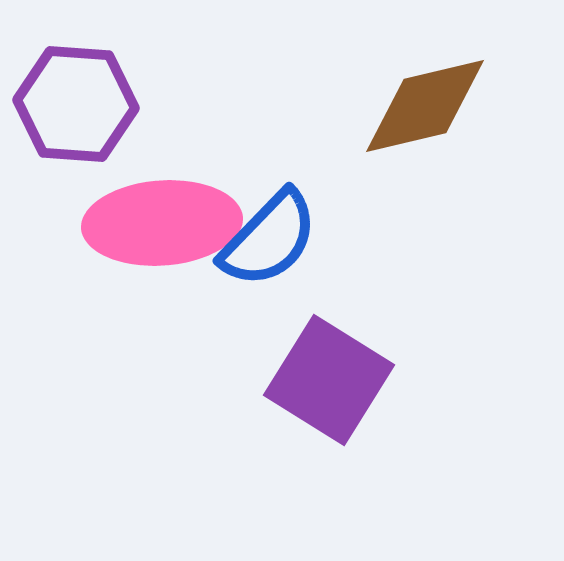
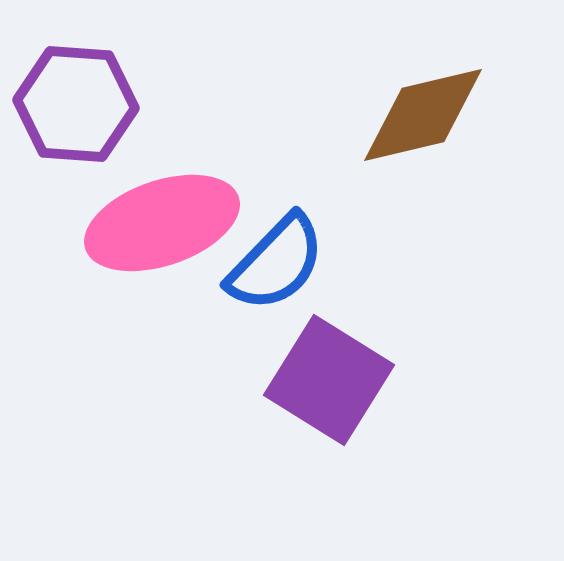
brown diamond: moved 2 px left, 9 px down
pink ellipse: rotated 15 degrees counterclockwise
blue semicircle: moved 7 px right, 24 px down
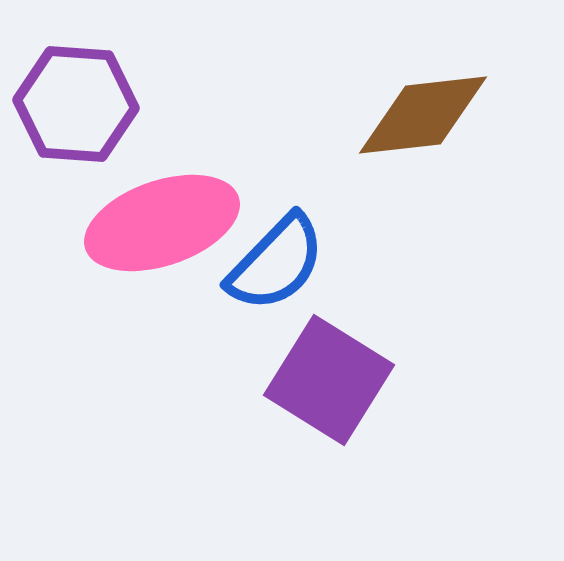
brown diamond: rotated 7 degrees clockwise
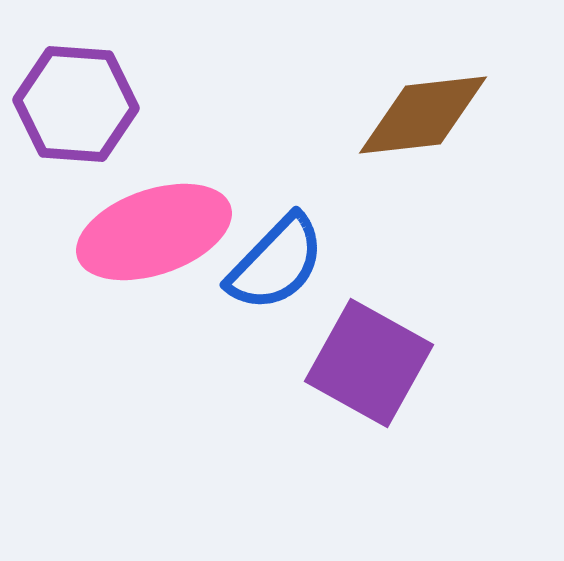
pink ellipse: moved 8 px left, 9 px down
purple square: moved 40 px right, 17 px up; rotated 3 degrees counterclockwise
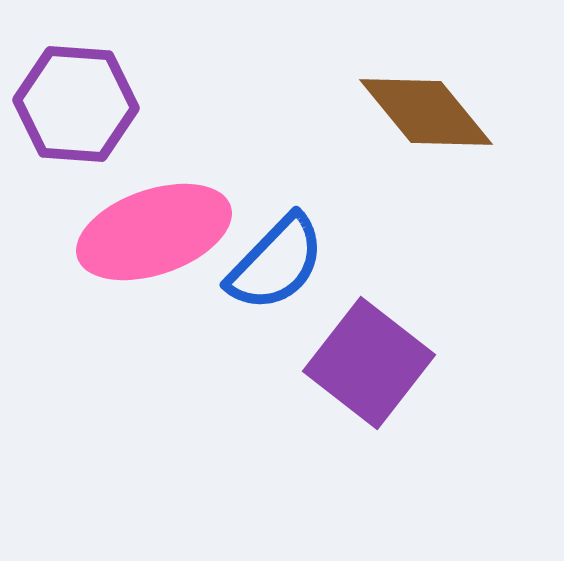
brown diamond: moved 3 px right, 3 px up; rotated 57 degrees clockwise
purple square: rotated 9 degrees clockwise
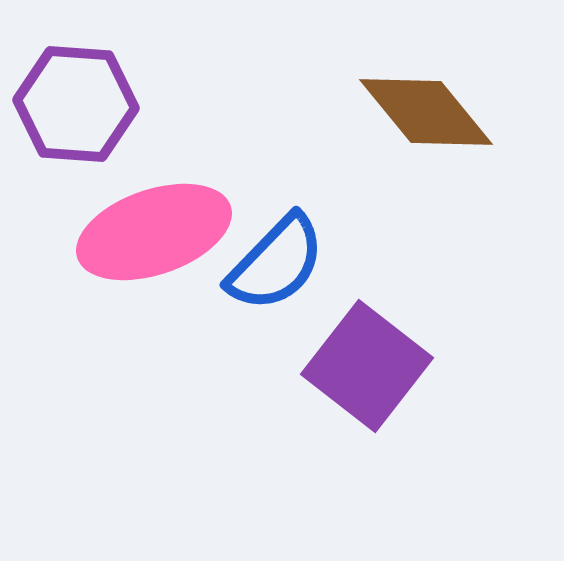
purple square: moved 2 px left, 3 px down
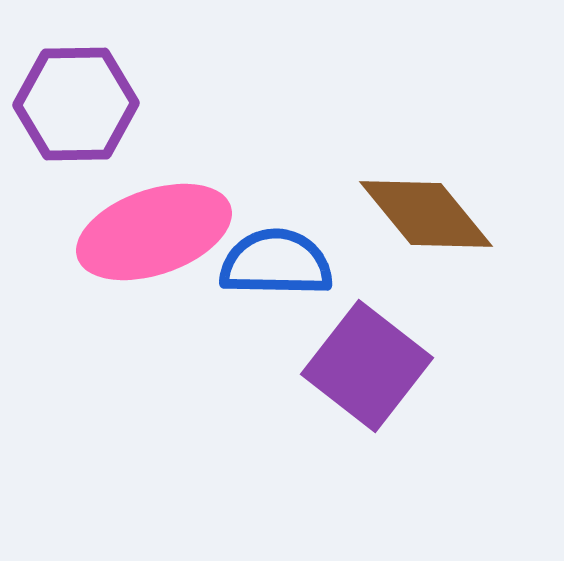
purple hexagon: rotated 5 degrees counterclockwise
brown diamond: moved 102 px down
blue semicircle: rotated 133 degrees counterclockwise
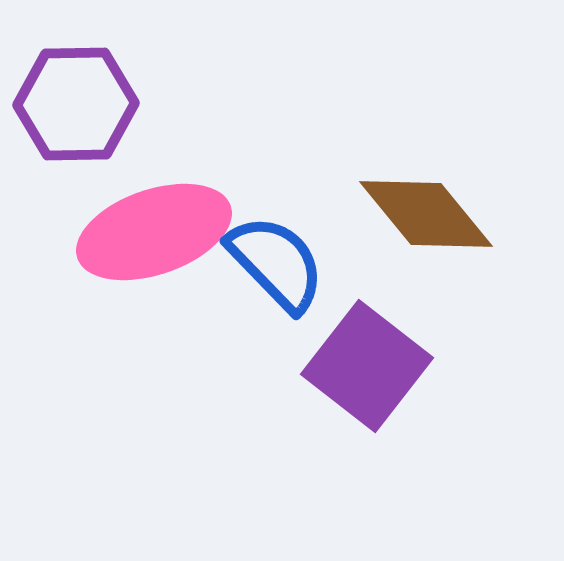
blue semicircle: rotated 45 degrees clockwise
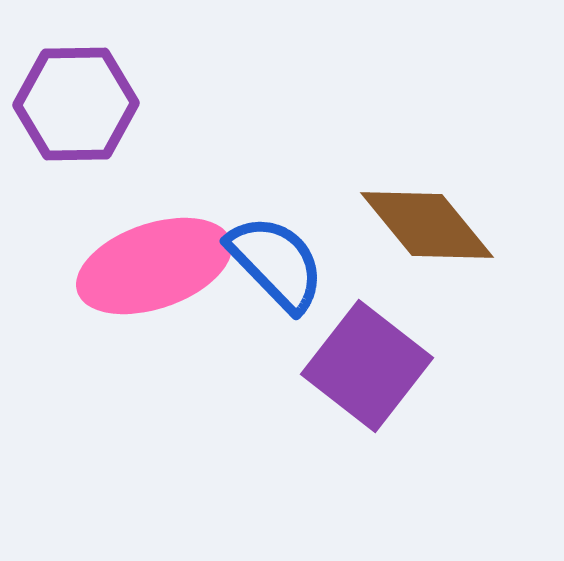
brown diamond: moved 1 px right, 11 px down
pink ellipse: moved 34 px down
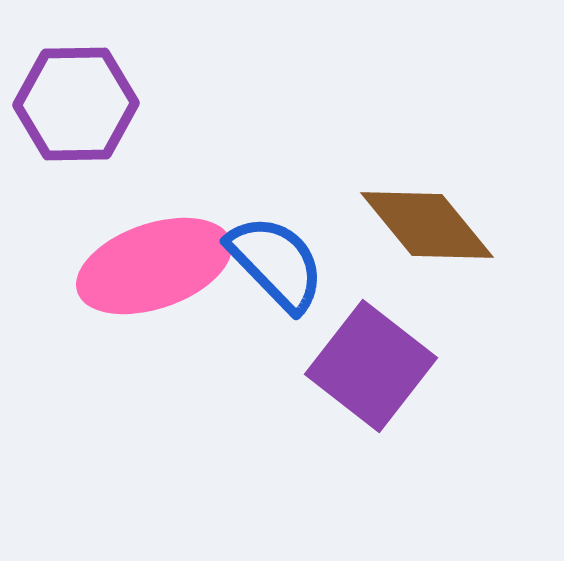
purple square: moved 4 px right
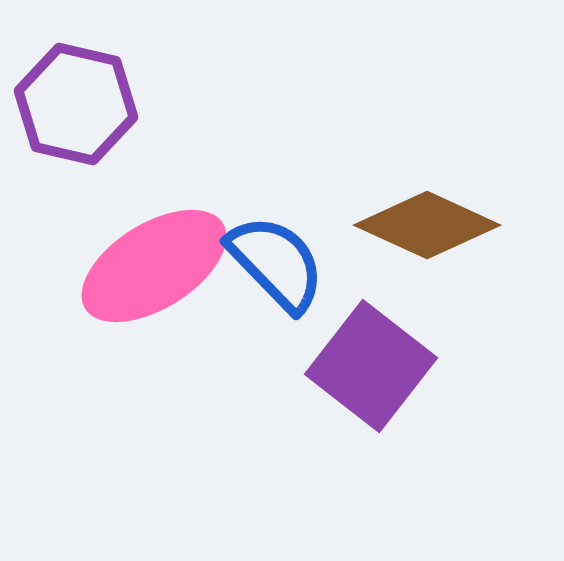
purple hexagon: rotated 14 degrees clockwise
brown diamond: rotated 26 degrees counterclockwise
pink ellipse: rotated 13 degrees counterclockwise
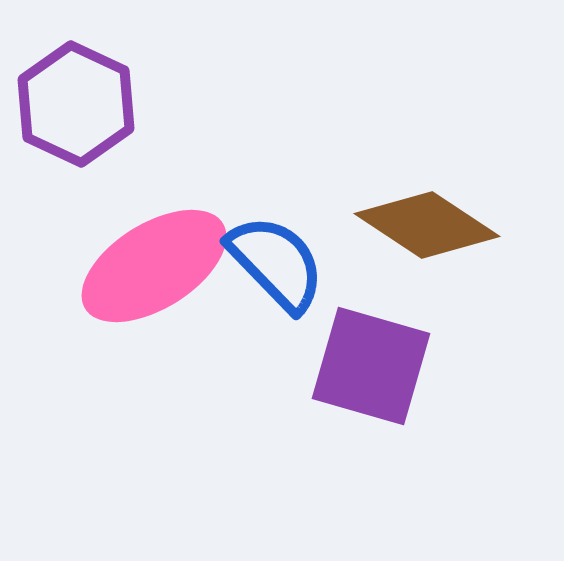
purple hexagon: rotated 12 degrees clockwise
brown diamond: rotated 9 degrees clockwise
purple square: rotated 22 degrees counterclockwise
